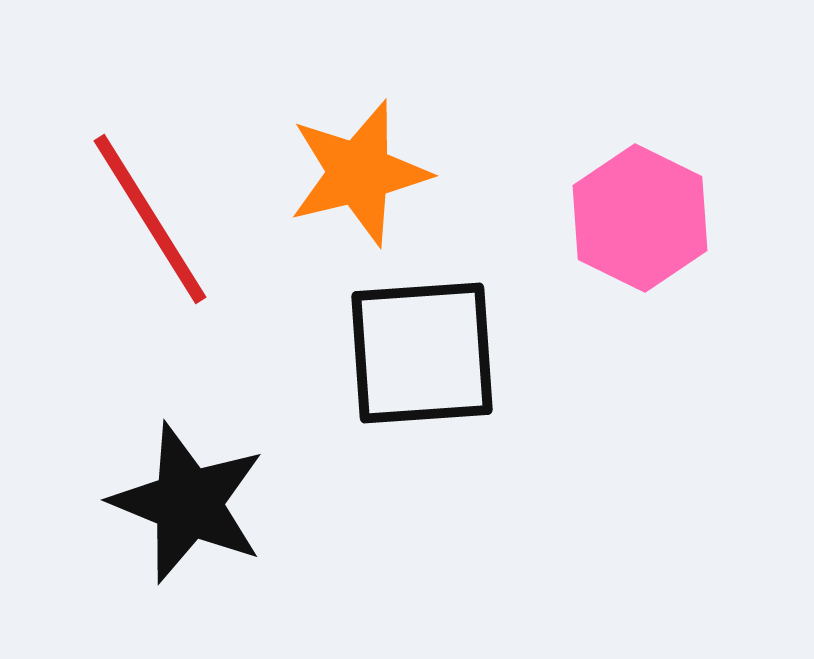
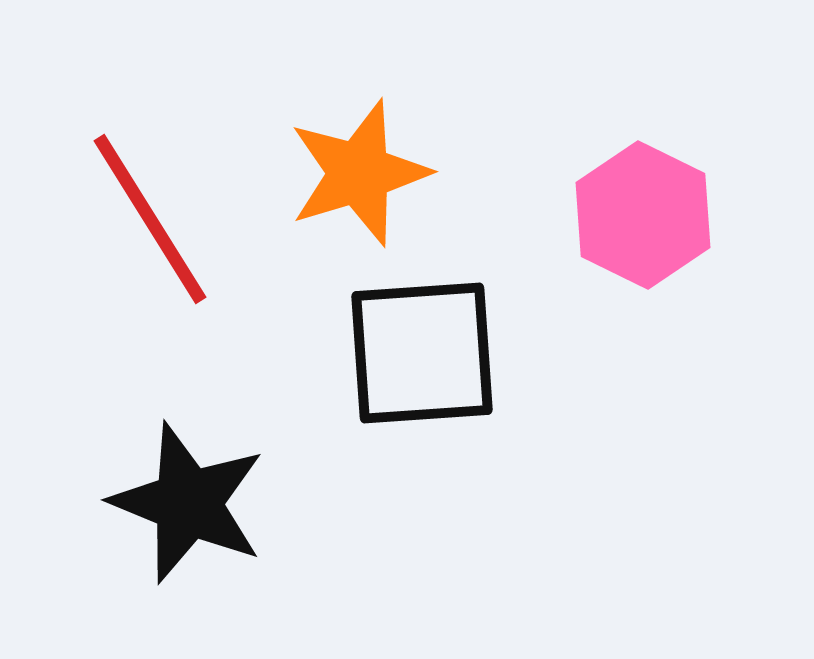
orange star: rotated 3 degrees counterclockwise
pink hexagon: moved 3 px right, 3 px up
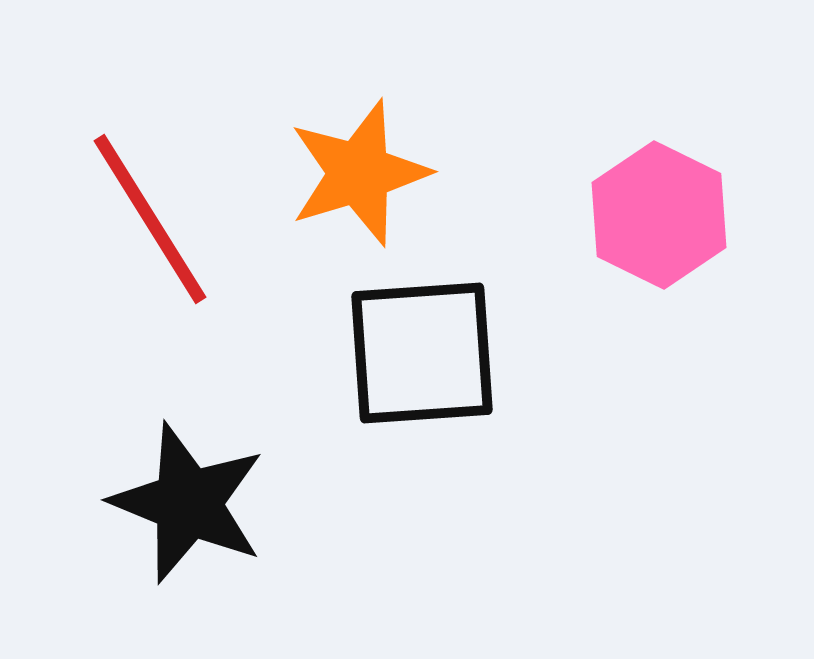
pink hexagon: moved 16 px right
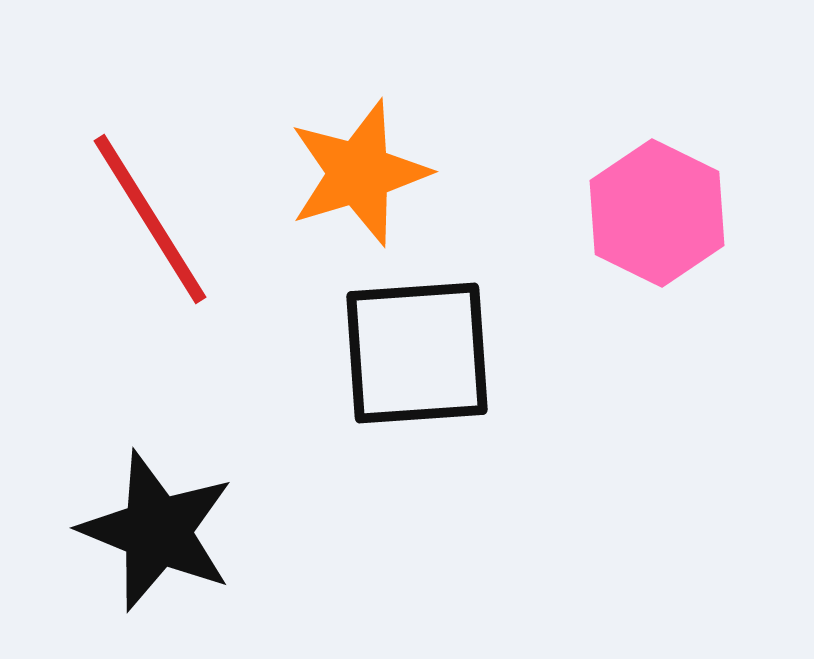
pink hexagon: moved 2 px left, 2 px up
black square: moved 5 px left
black star: moved 31 px left, 28 px down
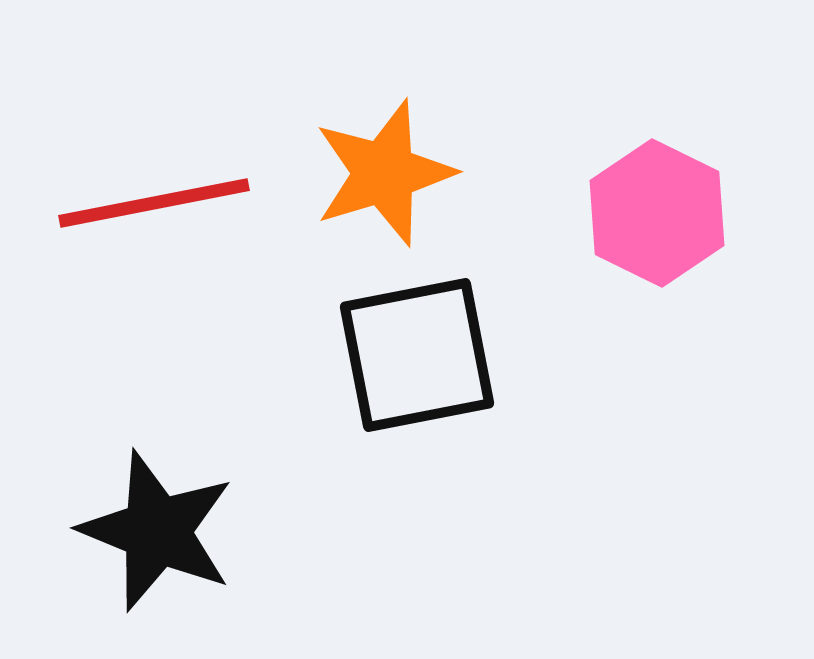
orange star: moved 25 px right
red line: moved 4 px right, 16 px up; rotated 69 degrees counterclockwise
black square: moved 2 px down; rotated 7 degrees counterclockwise
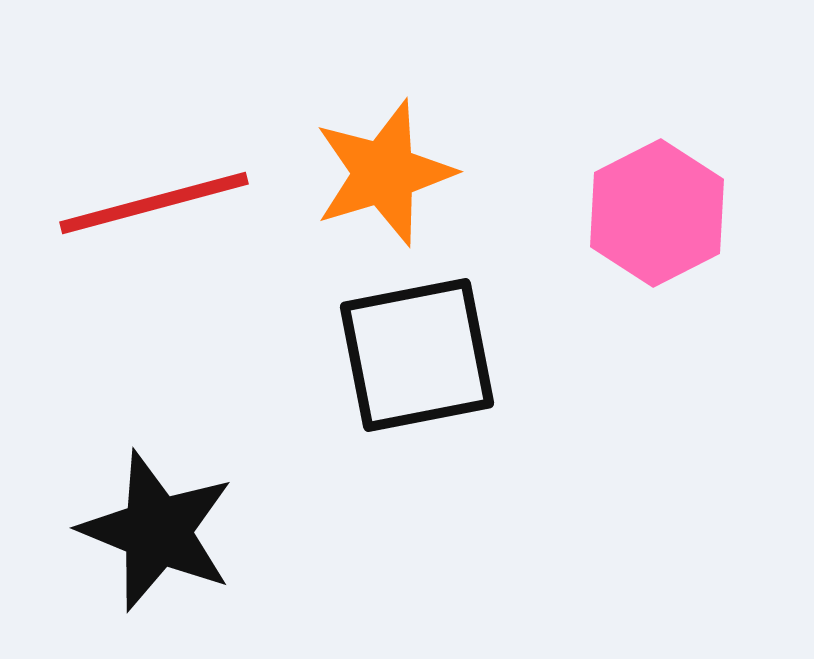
red line: rotated 4 degrees counterclockwise
pink hexagon: rotated 7 degrees clockwise
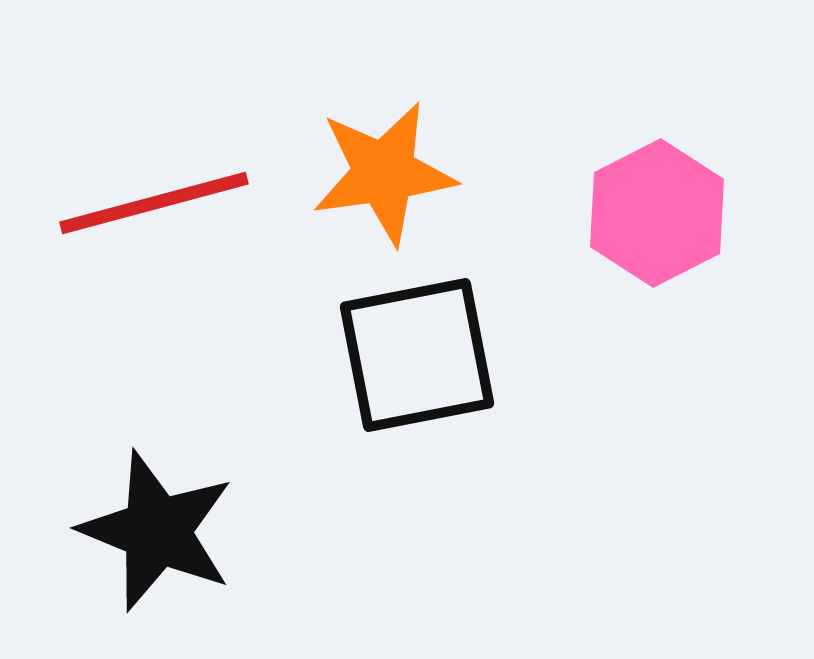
orange star: rotated 9 degrees clockwise
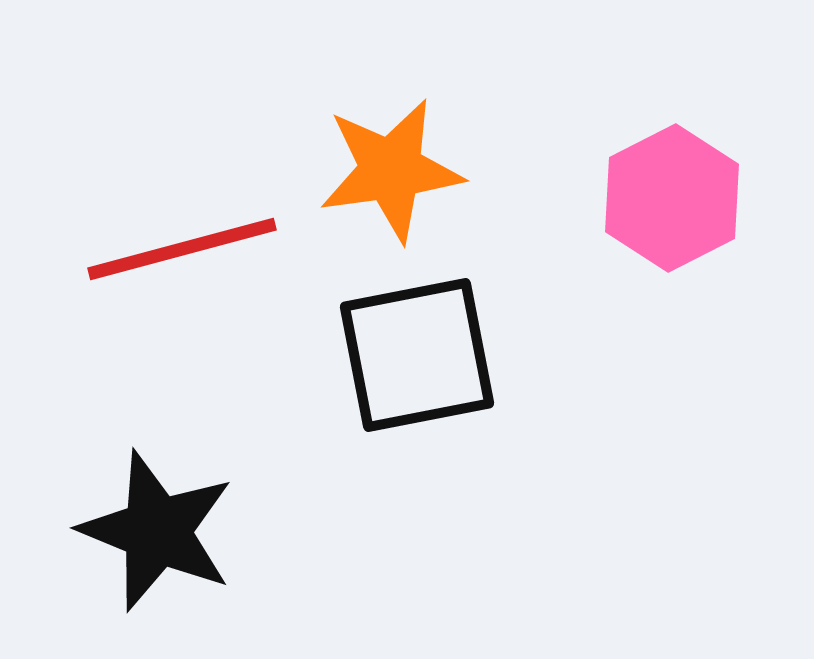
orange star: moved 7 px right, 3 px up
red line: moved 28 px right, 46 px down
pink hexagon: moved 15 px right, 15 px up
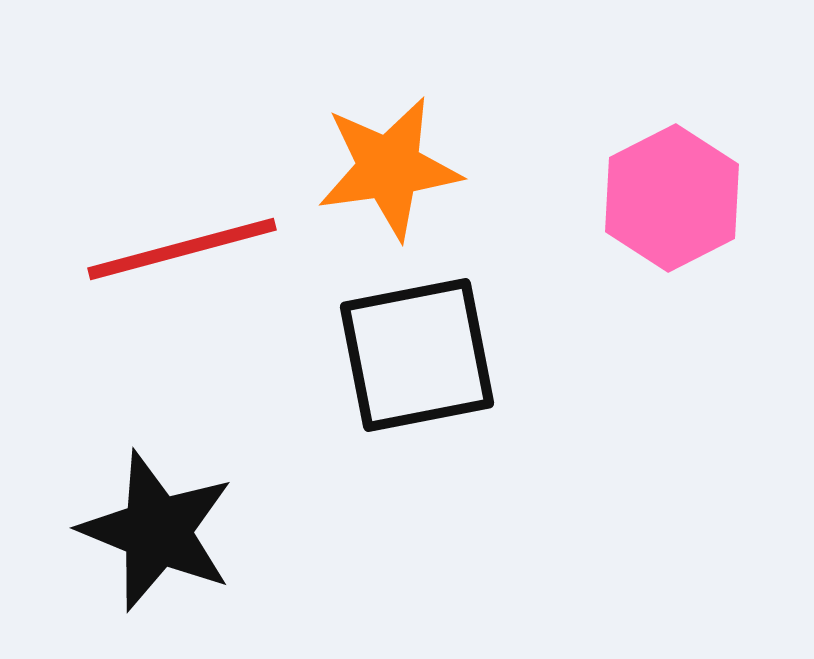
orange star: moved 2 px left, 2 px up
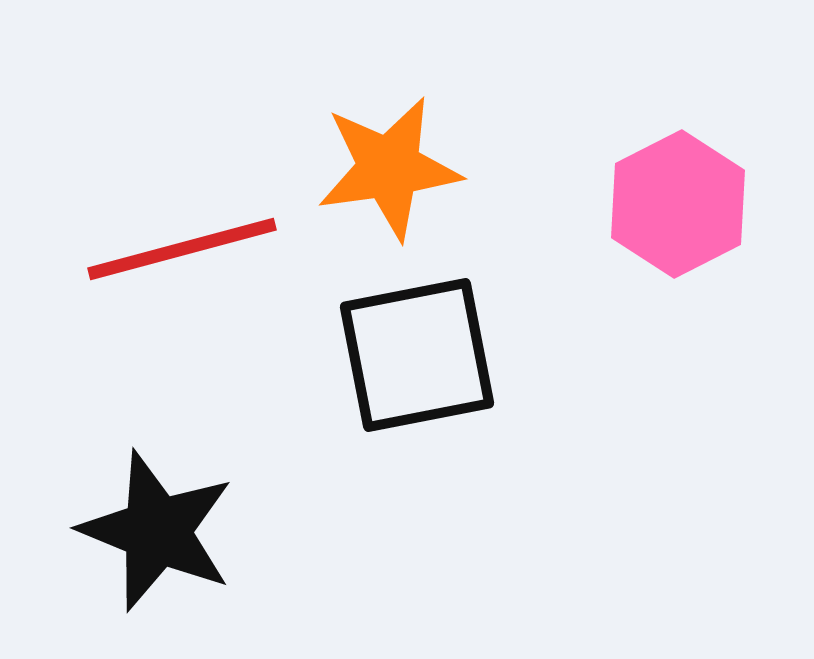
pink hexagon: moved 6 px right, 6 px down
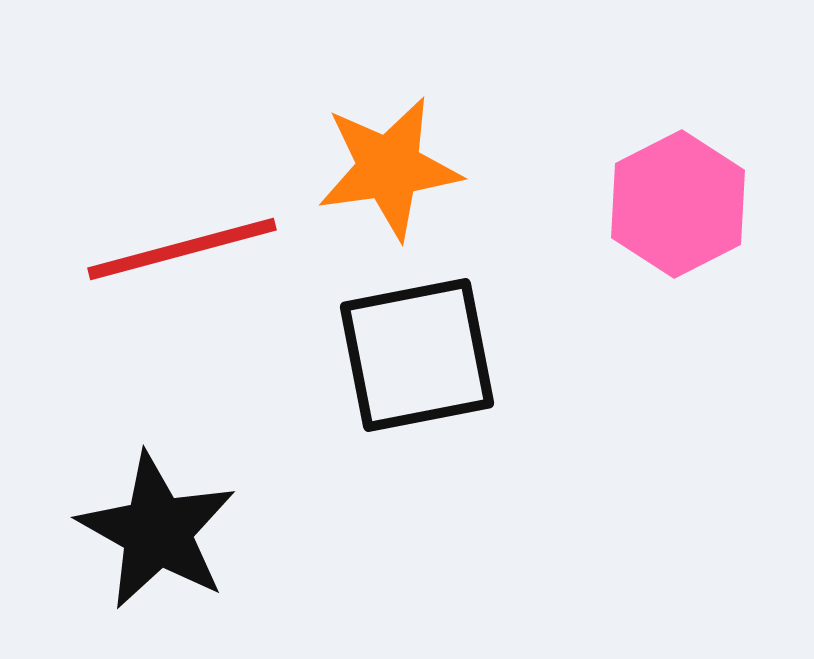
black star: rotated 7 degrees clockwise
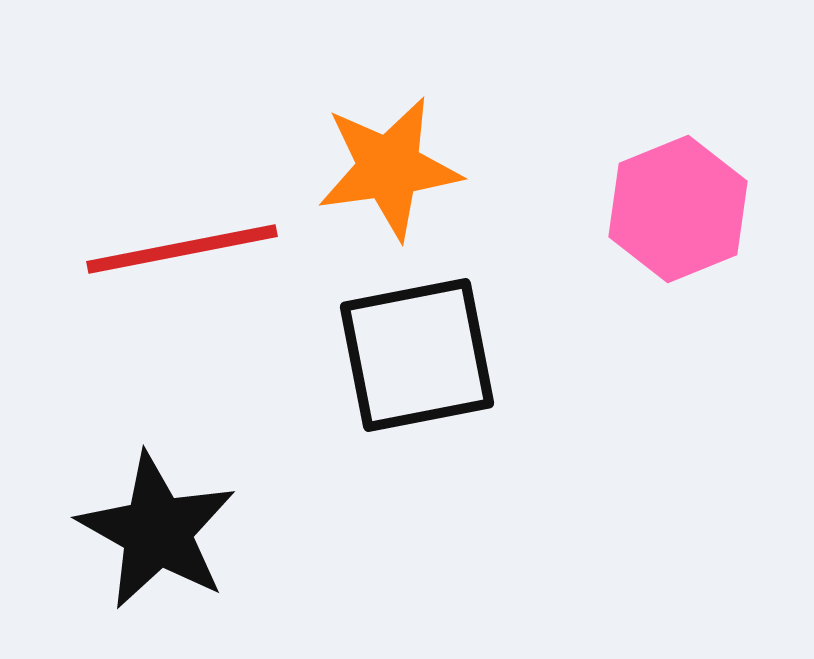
pink hexagon: moved 5 px down; rotated 5 degrees clockwise
red line: rotated 4 degrees clockwise
